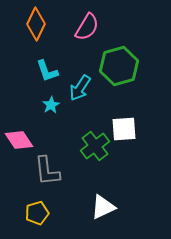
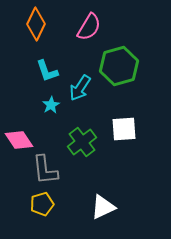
pink semicircle: moved 2 px right
green cross: moved 13 px left, 4 px up
gray L-shape: moved 2 px left, 1 px up
yellow pentagon: moved 5 px right, 9 px up
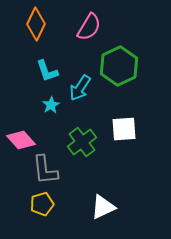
green hexagon: rotated 9 degrees counterclockwise
pink diamond: moved 2 px right; rotated 8 degrees counterclockwise
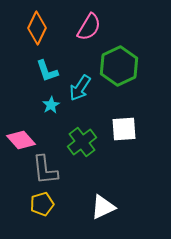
orange diamond: moved 1 px right, 4 px down
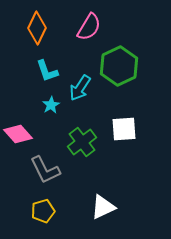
pink diamond: moved 3 px left, 6 px up
gray L-shape: rotated 20 degrees counterclockwise
yellow pentagon: moved 1 px right, 7 px down
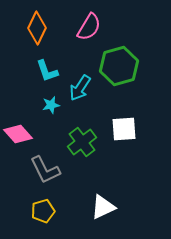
green hexagon: rotated 9 degrees clockwise
cyan star: rotated 18 degrees clockwise
